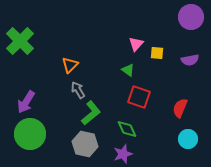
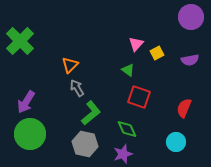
yellow square: rotated 32 degrees counterclockwise
gray arrow: moved 1 px left, 2 px up
red semicircle: moved 4 px right
cyan circle: moved 12 px left, 3 px down
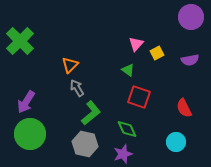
red semicircle: rotated 48 degrees counterclockwise
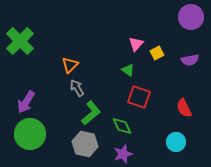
green diamond: moved 5 px left, 3 px up
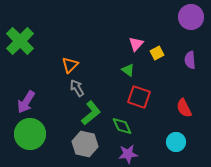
purple semicircle: rotated 96 degrees clockwise
purple star: moved 5 px right; rotated 12 degrees clockwise
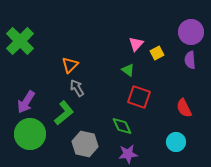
purple circle: moved 15 px down
green L-shape: moved 27 px left
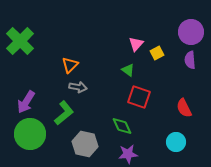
gray arrow: moved 1 px right, 1 px up; rotated 132 degrees clockwise
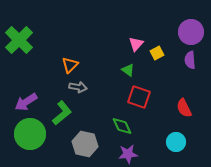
green cross: moved 1 px left, 1 px up
purple arrow: rotated 25 degrees clockwise
green L-shape: moved 2 px left
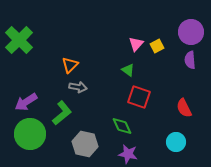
yellow square: moved 7 px up
purple star: rotated 18 degrees clockwise
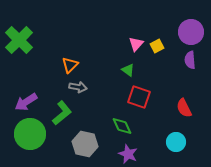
purple star: rotated 12 degrees clockwise
